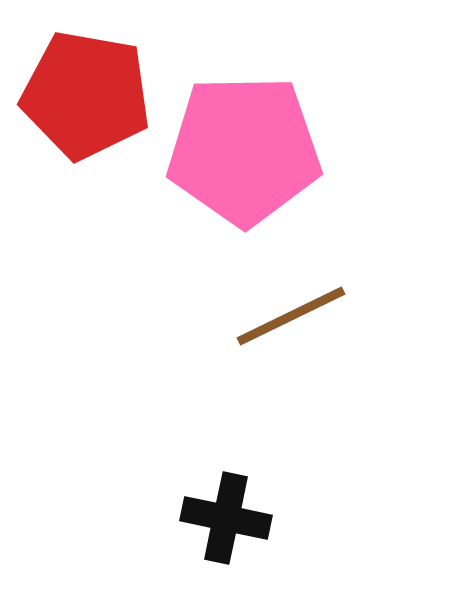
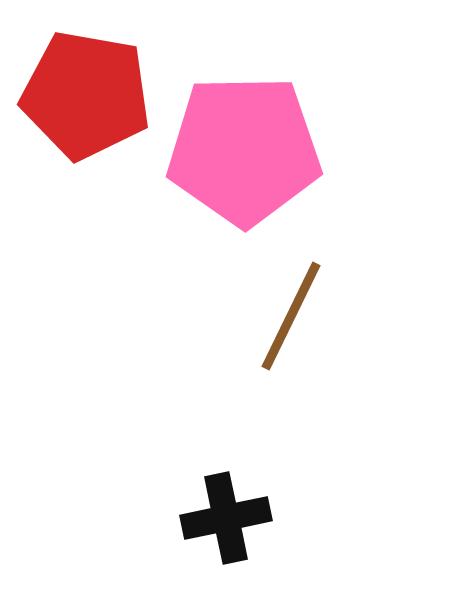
brown line: rotated 38 degrees counterclockwise
black cross: rotated 24 degrees counterclockwise
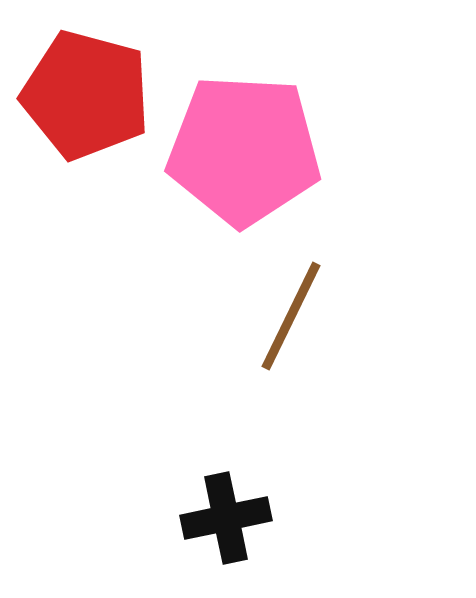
red pentagon: rotated 5 degrees clockwise
pink pentagon: rotated 4 degrees clockwise
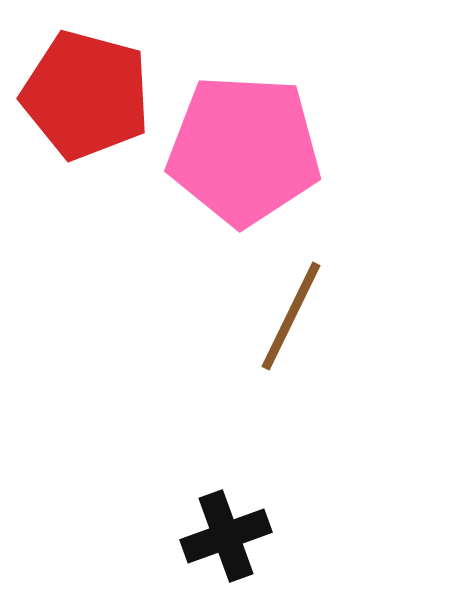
black cross: moved 18 px down; rotated 8 degrees counterclockwise
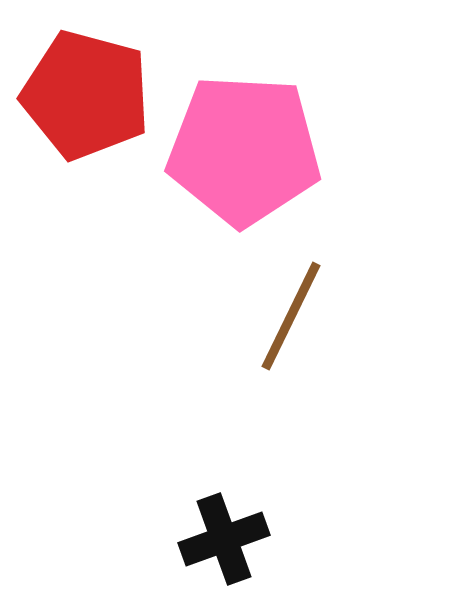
black cross: moved 2 px left, 3 px down
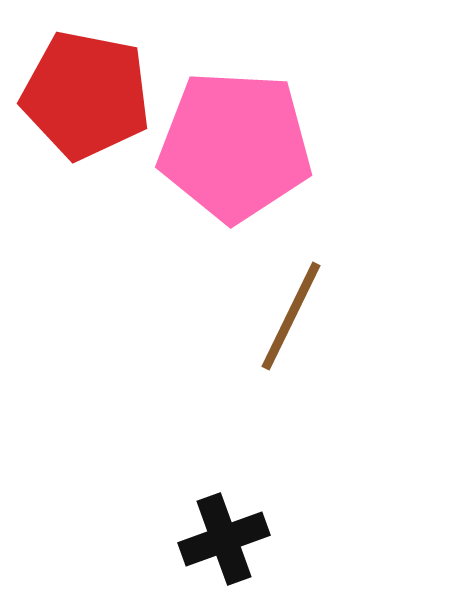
red pentagon: rotated 4 degrees counterclockwise
pink pentagon: moved 9 px left, 4 px up
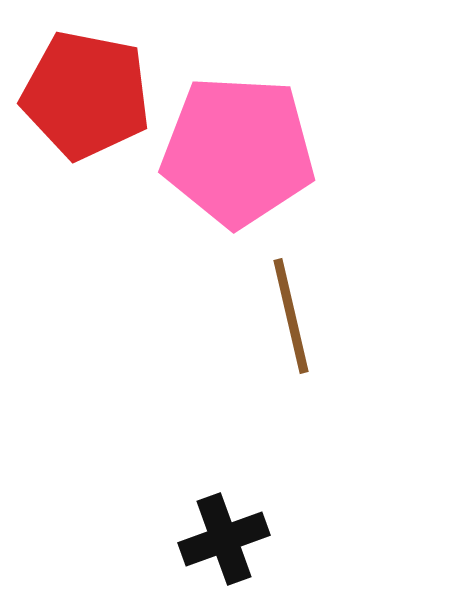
pink pentagon: moved 3 px right, 5 px down
brown line: rotated 39 degrees counterclockwise
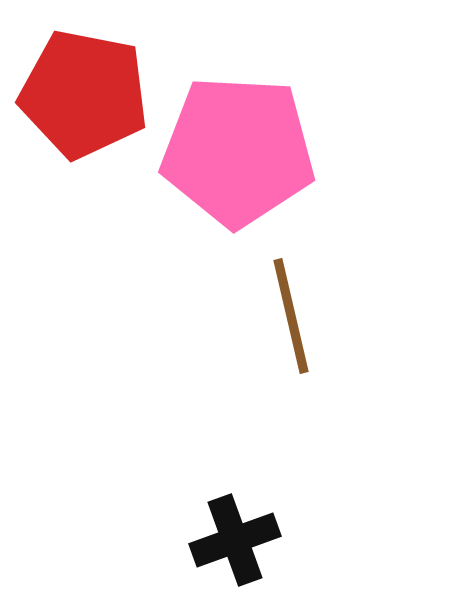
red pentagon: moved 2 px left, 1 px up
black cross: moved 11 px right, 1 px down
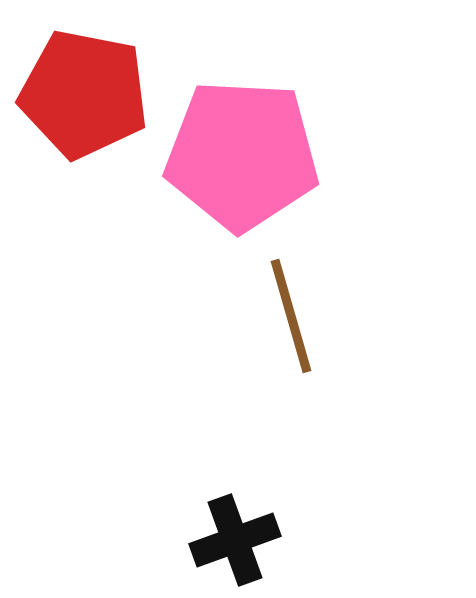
pink pentagon: moved 4 px right, 4 px down
brown line: rotated 3 degrees counterclockwise
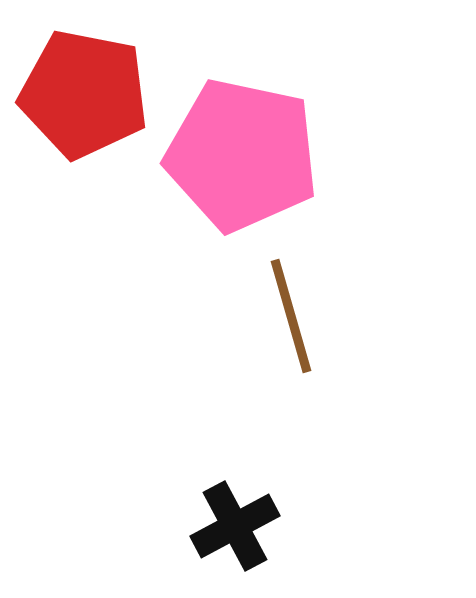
pink pentagon: rotated 9 degrees clockwise
black cross: moved 14 px up; rotated 8 degrees counterclockwise
